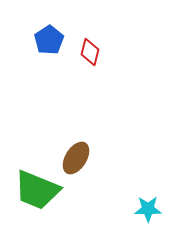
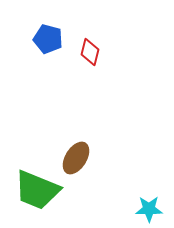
blue pentagon: moved 1 px left, 1 px up; rotated 24 degrees counterclockwise
cyan star: moved 1 px right
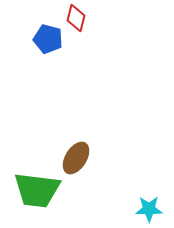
red diamond: moved 14 px left, 34 px up
green trapezoid: rotated 15 degrees counterclockwise
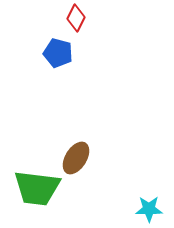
red diamond: rotated 12 degrees clockwise
blue pentagon: moved 10 px right, 14 px down
green trapezoid: moved 2 px up
